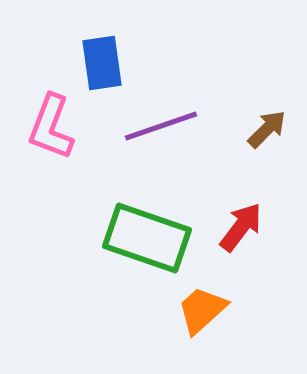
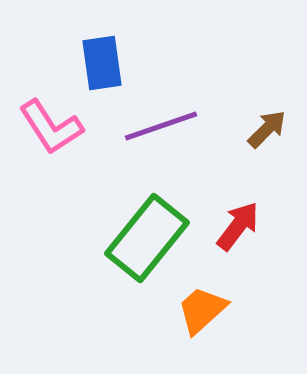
pink L-shape: rotated 54 degrees counterclockwise
red arrow: moved 3 px left, 1 px up
green rectangle: rotated 70 degrees counterclockwise
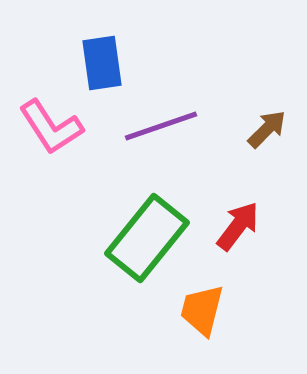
orange trapezoid: rotated 34 degrees counterclockwise
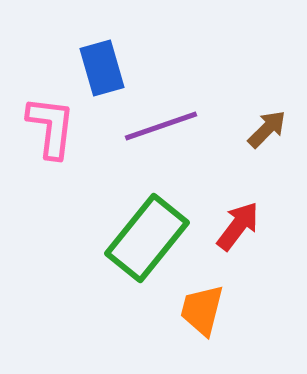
blue rectangle: moved 5 px down; rotated 8 degrees counterclockwise
pink L-shape: rotated 140 degrees counterclockwise
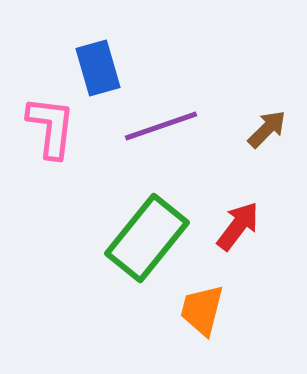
blue rectangle: moved 4 px left
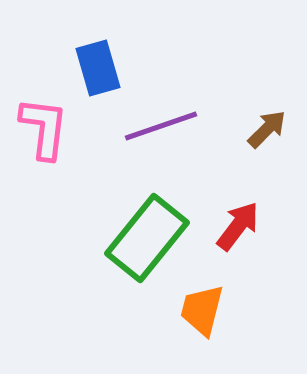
pink L-shape: moved 7 px left, 1 px down
